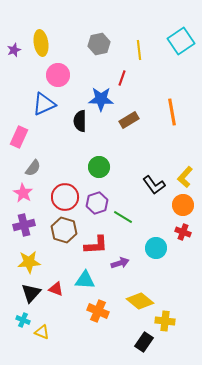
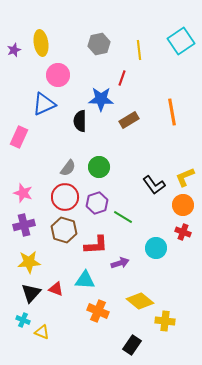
gray semicircle: moved 35 px right
yellow L-shape: rotated 25 degrees clockwise
pink star: rotated 12 degrees counterclockwise
black rectangle: moved 12 px left, 3 px down
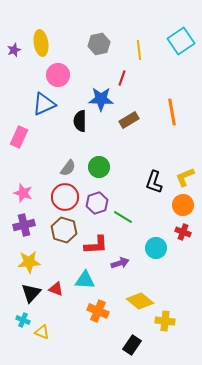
black L-shape: moved 3 px up; rotated 55 degrees clockwise
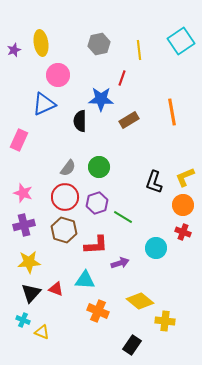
pink rectangle: moved 3 px down
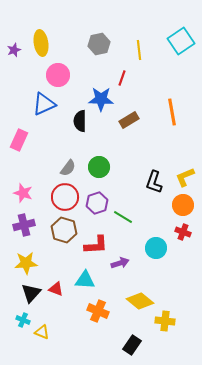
yellow star: moved 3 px left, 1 px down
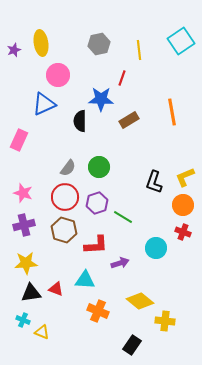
black triangle: rotated 40 degrees clockwise
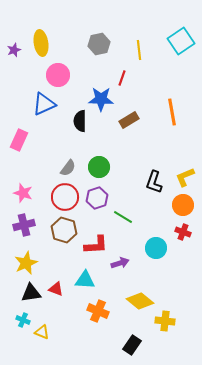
purple hexagon: moved 5 px up
yellow star: rotated 20 degrees counterclockwise
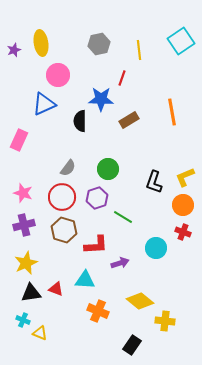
green circle: moved 9 px right, 2 px down
red circle: moved 3 px left
yellow triangle: moved 2 px left, 1 px down
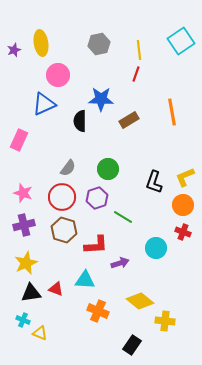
red line: moved 14 px right, 4 px up
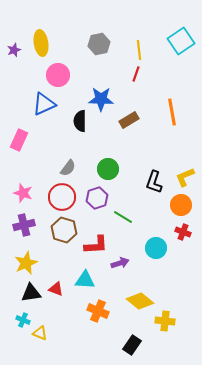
orange circle: moved 2 px left
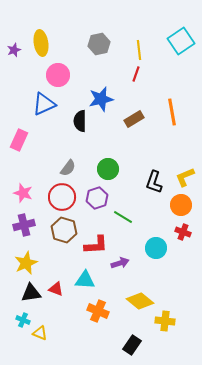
blue star: rotated 15 degrees counterclockwise
brown rectangle: moved 5 px right, 1 px up
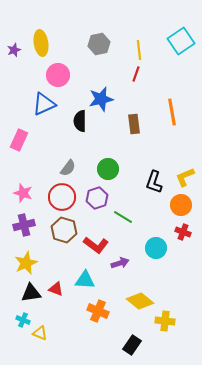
brown rectangle: moved 5 px down; rotated 66 degrees counterclockwise
red L-shape: rotated 40 degrees clockwise
